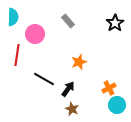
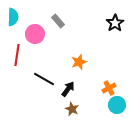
gray rectangle: moved 10 px left
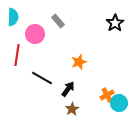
black line: moved 2 px left, 1 px up
orange cross: moved 2 px left, 7 px down
cyan circle: moved 2 px right, 2 px up
brown star: rotated 16 degrees clockwise
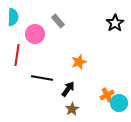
black line: rotated 20 degrees counterclockwise
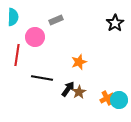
gray rectangle: moved 2 px left, 1 px up; rotated 72 degrees counterclockwise
pink circle: moved 3 px down
orange cross: moved 3 px down
cyan circle: moved 3 px up
brown star: moved 7 px right, 17 px up
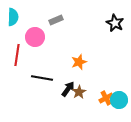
black star: rotated 12 degrees counterclockwise
orange cross: moved 1 px left
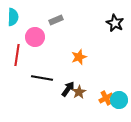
orange star: moved 5 px up
